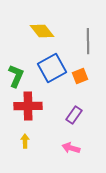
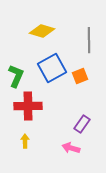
yellow diamond: rotated 35 degrees counterclockwise
gray line: moved 1 px right, 1 px up
purple rectangle: moved 8 px right, 9 px down
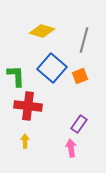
gray line: moved 5 px left; rotated 15 degrees clockwise
blue square: rotated 20 degrees counterclockwise
green L-shape: rotated 25 degrees counterclockwise
red cross: rotated 8 degrees clockwise
purple rectangle: moved 3 px left
pink arrow: rotated 66 degrees clockwise
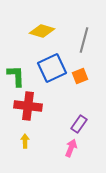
blue square: rotated 24 degrees clockwise
pink arrow: rotated 30 degrees clockwise
